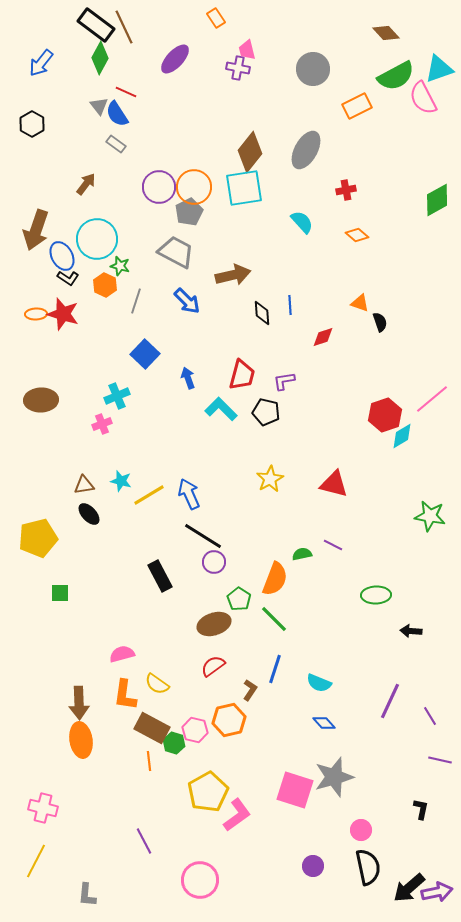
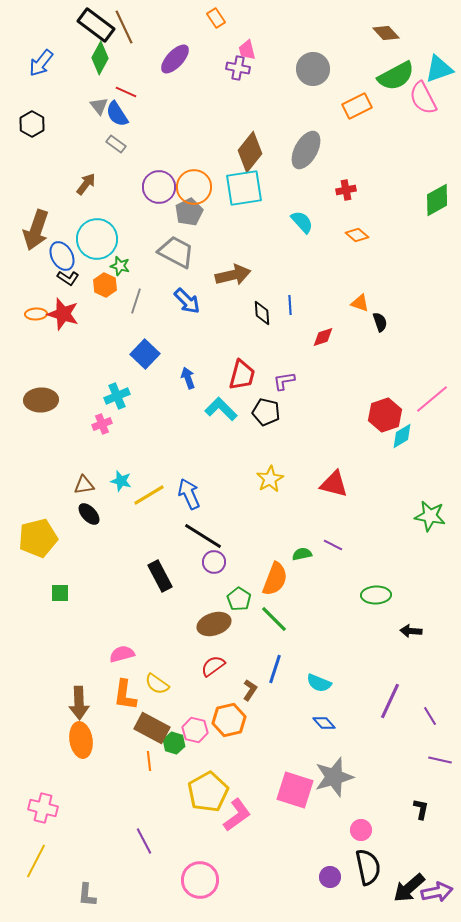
purple circle at (313, 866): moved 17 px right, 11 px down
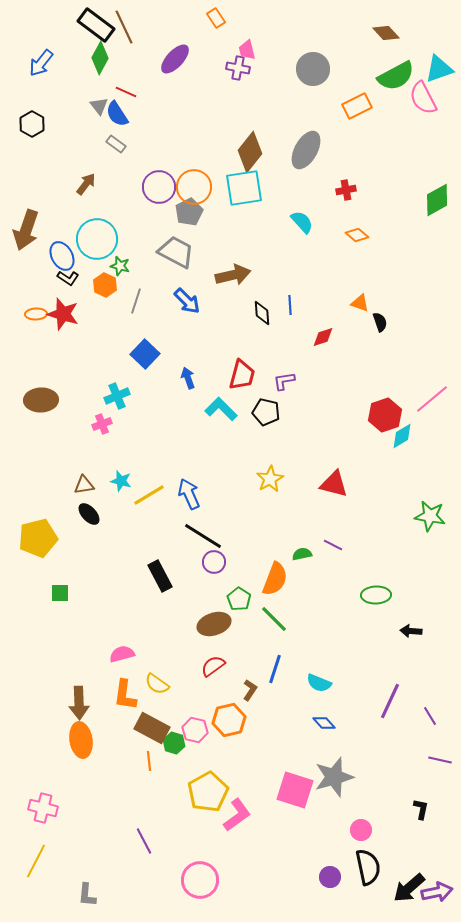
brown arrow at (36, 230): moved 10 px left
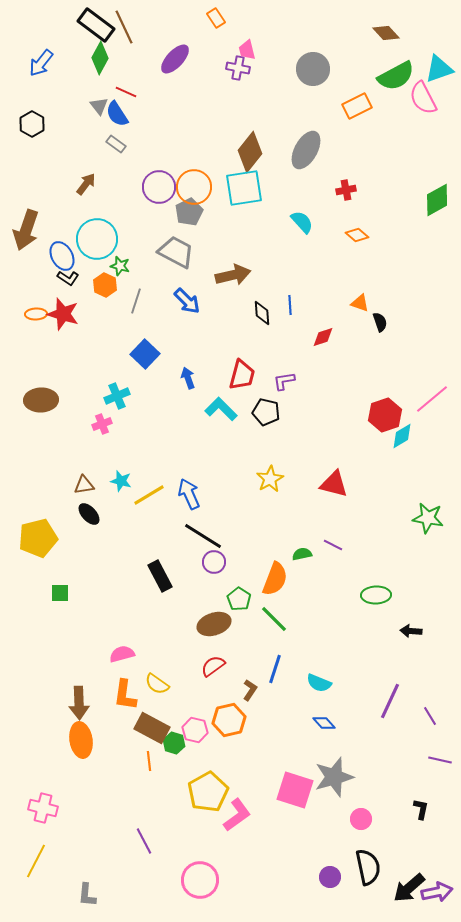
green star at (430, 516): moved 2 px left, 2 px down
pink circle at (361, 830): moved 11 px up
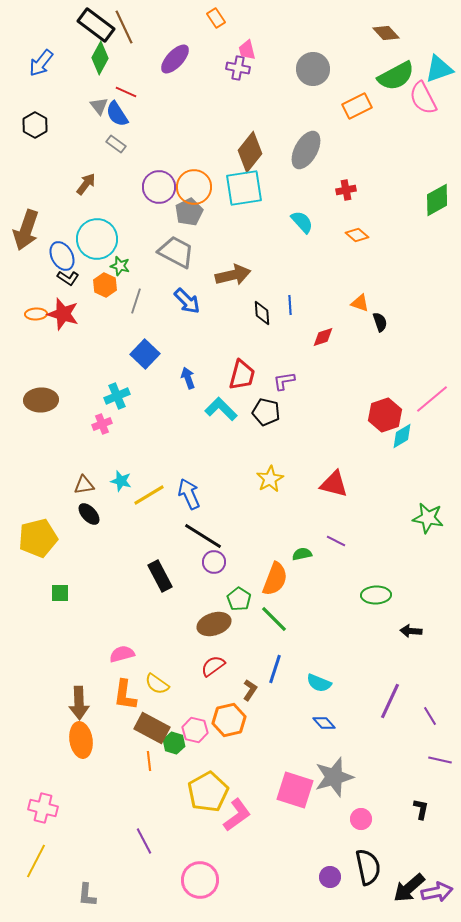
black hexagon at (32, 124): moved 3 px right, 1 px down
purple line at (333, 545): moved 3 px right, 4 px up
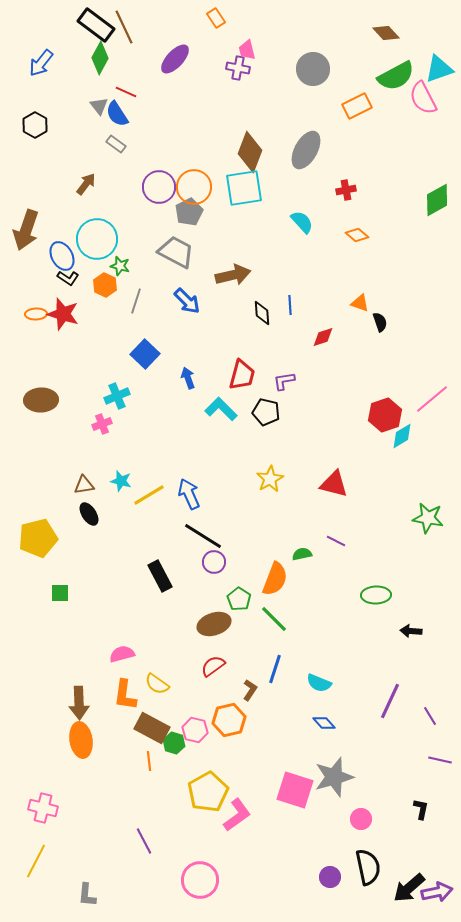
brown diamond at (250, 152): rotated 18 degrees counterclockwise
black ellipse at (89, 514): rotated 10 degrees clockwise
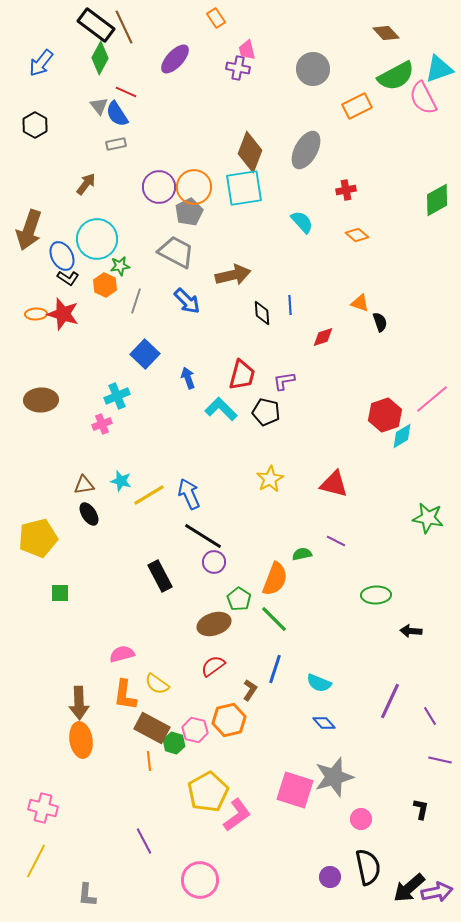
gray rectangle at (116, 144): rotated 48 degrees counterclockwise
brown arrow at (26, 230): moved 3 px right
green star at (120, 266): rotated 24 degrees counterclockwise
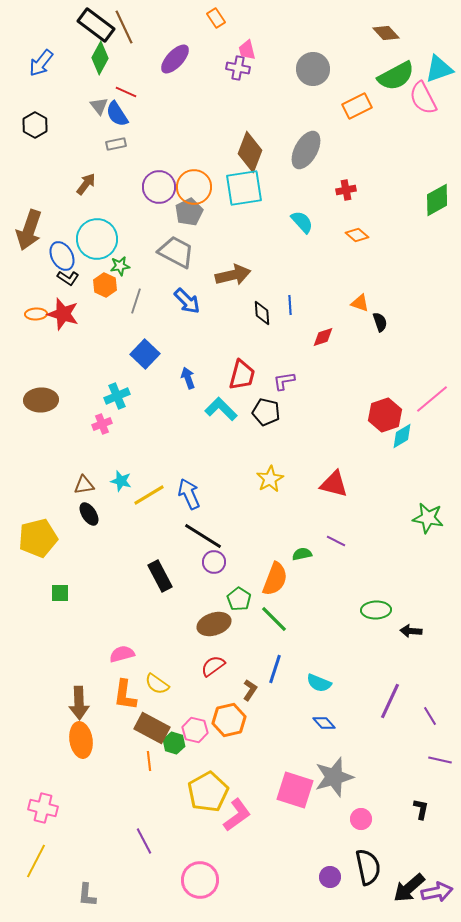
green ellipse at (376, 595): moved 15 px down
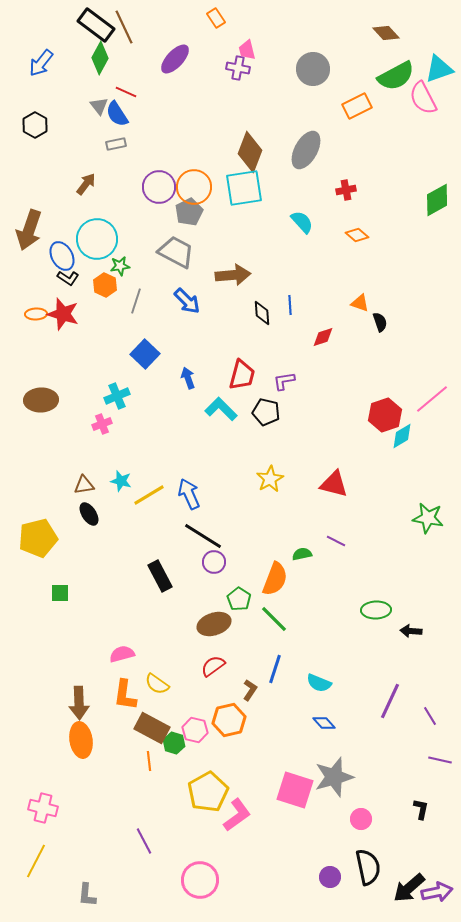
brown arrow at (233, 275): rotated 8 degrees clockwise
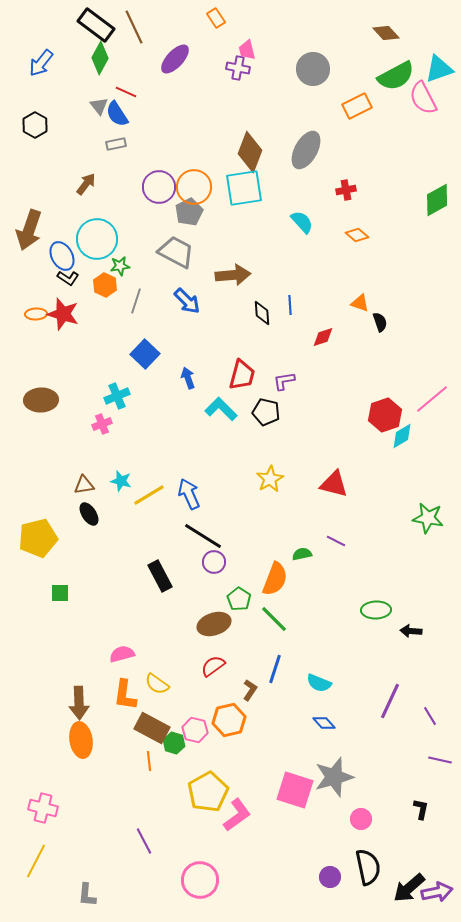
brown line at (124, 27): moved 10 px right
